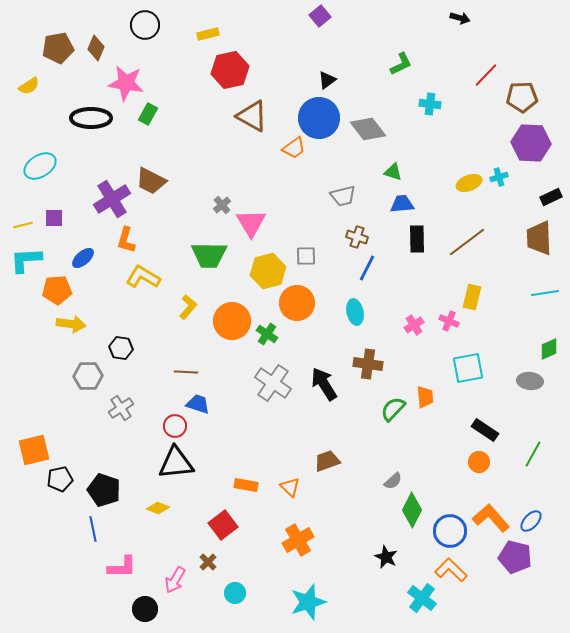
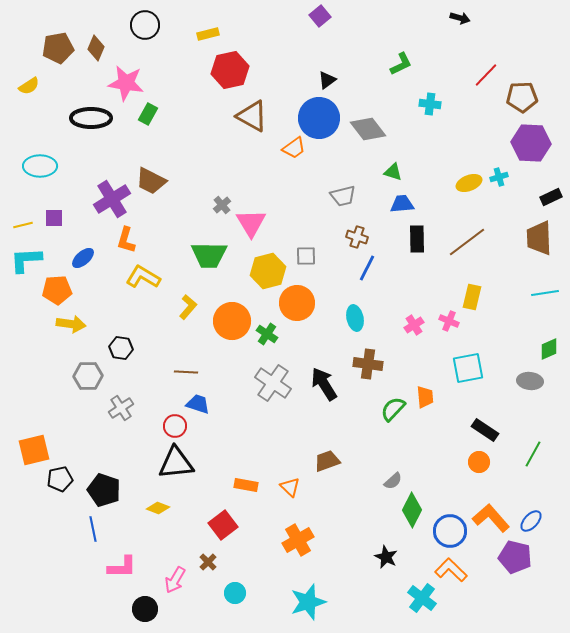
cyan ellipse at (40, 166): rotated 32 degrees clockwise
cyan ellipse at (355, 312): moved 6 px down
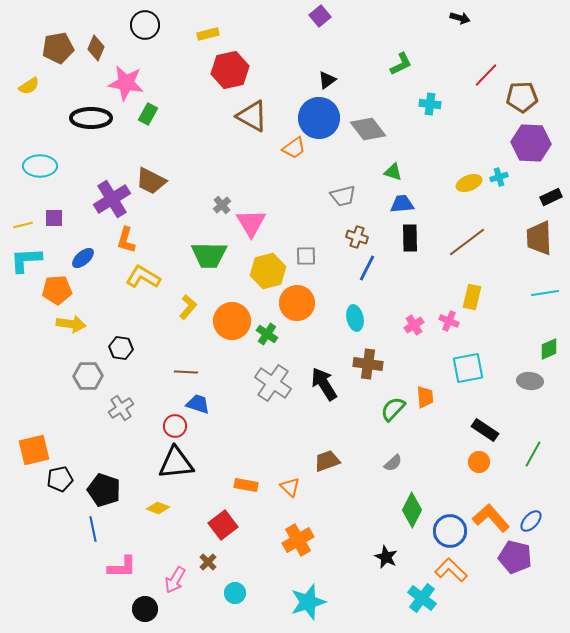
black rectangle at (417, 239): moved 7 px left, 1 px up
gray semicircle at (393, 481): moved 18 px up
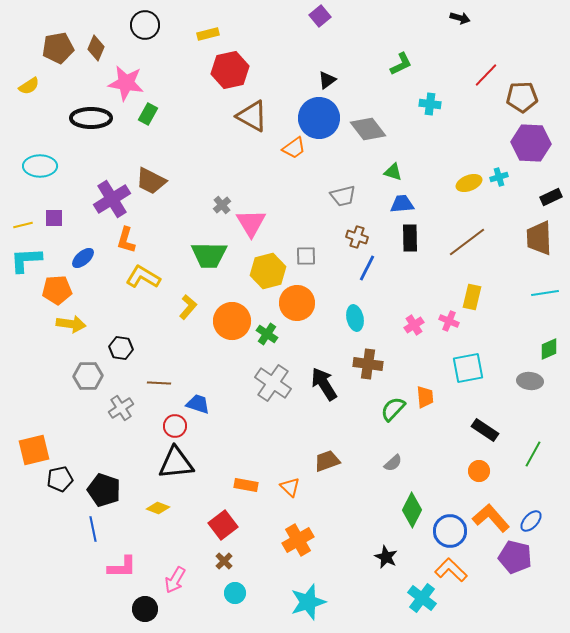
brown line at (186, 372): moved 27 px left, 11 px down
orange circle at (479, 462): moved 9 px down
brown cross at (208, 562): moved 16 px right, 1 px up
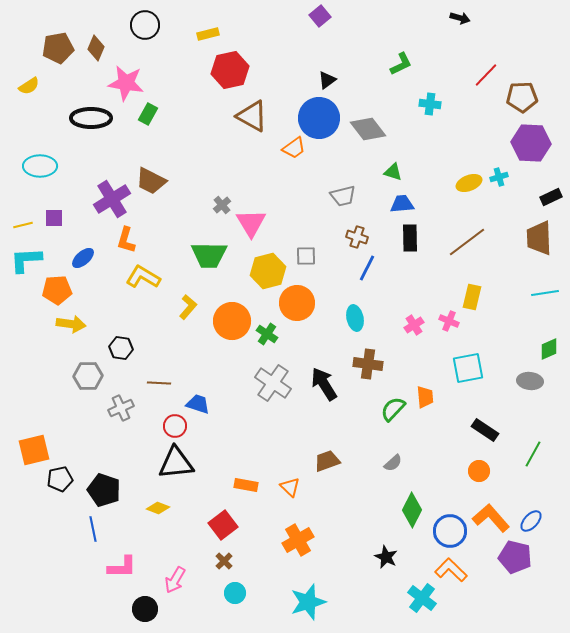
gray cross at (121, 408): rotated 10 degrees clockwise
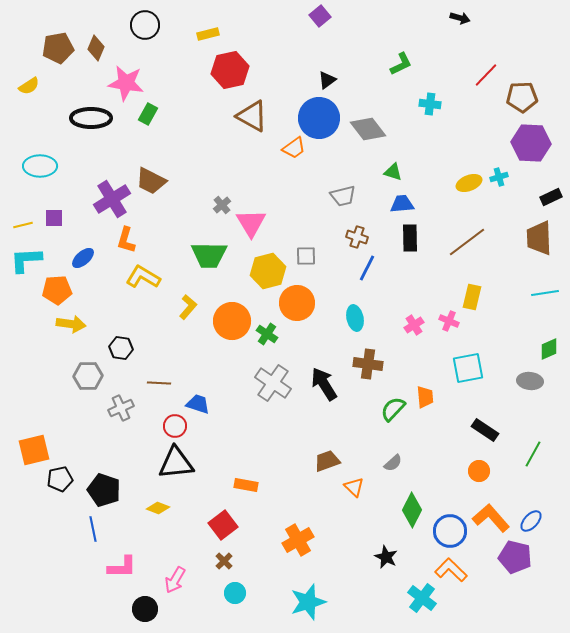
orange triangle at (290, 487): moved 64 px right
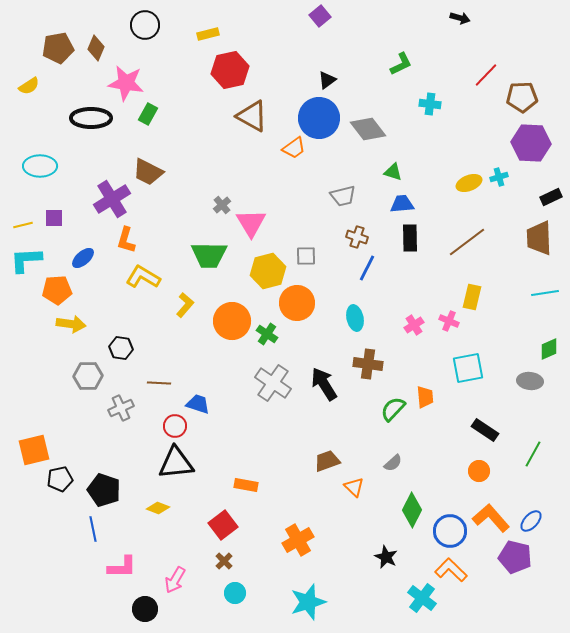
brown trapezoid at (151, 181): moved 3 px left, 9 px up
yellow L-shape at (188, 307): moved 3 px left, 2 px up
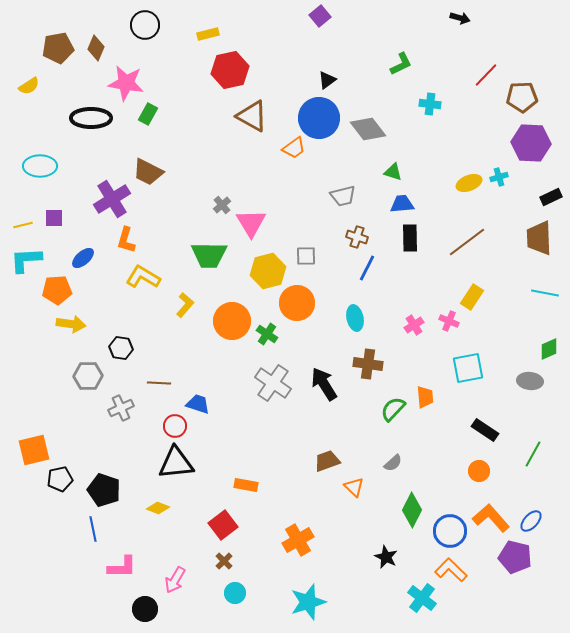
cyan line at (545, 293): rotated 20 degrees clockwise
yellow rectangle at (472, 297): rotated 20 degrees clockwise
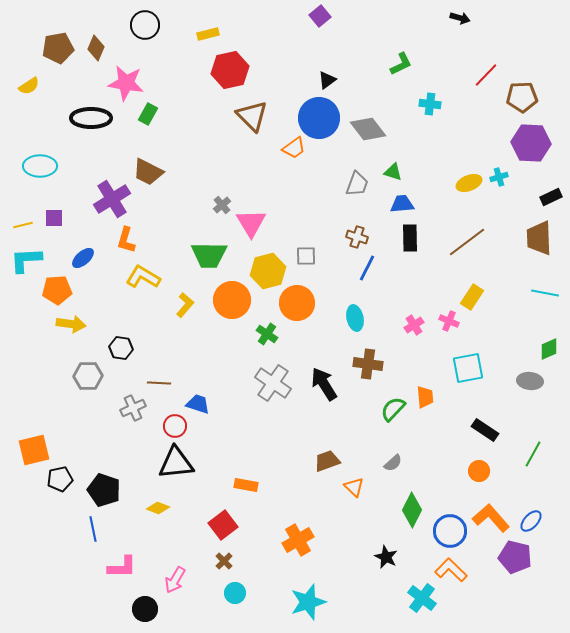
brown triangle at (252, 116): rotated 16 degrees clockwise
gray trapezoid at (343, 196): moved 14 px right, 12 px up; rotated 56 degrees counterclockwise
orange circle at (232, 321): moved 21 px up
gray cross at (121, 408): moved 12 px right
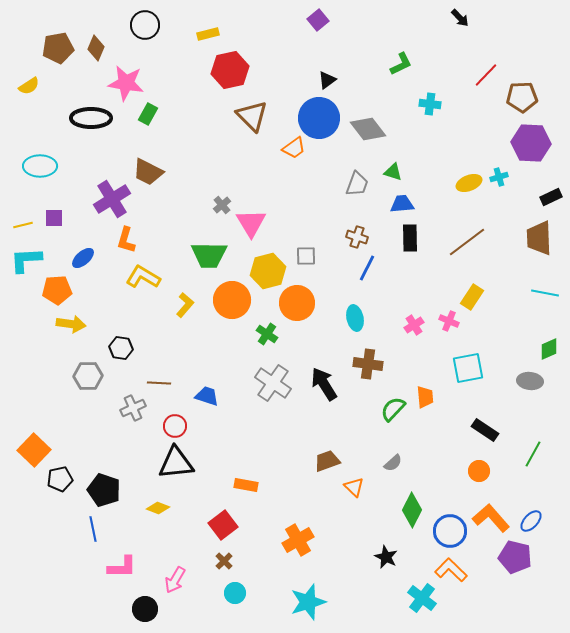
purple square at (320, 16): moved 2 px left, 4 px down
black arrow at (460, 18): rotated 30 degrees clockwise
blue trapezoid at (198, 404): moved 9 px right, 8 px up
orange square at (34, 450): rotated 32 degrees counterclockwise
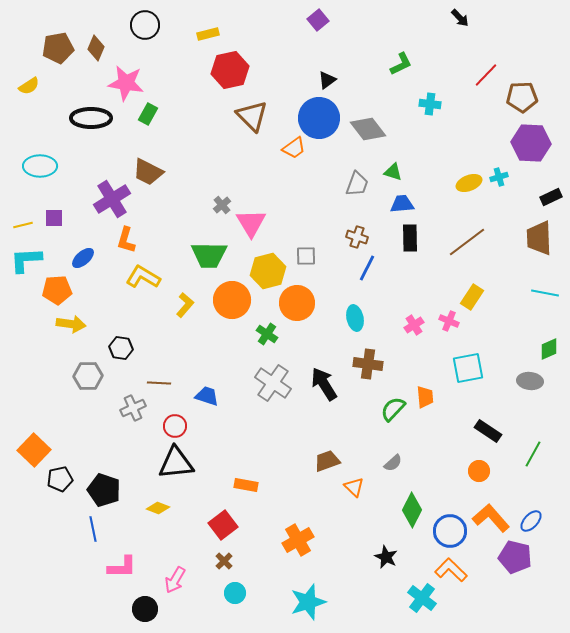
black rectangle at (485, 430): moved 3 px right, 1 px down
